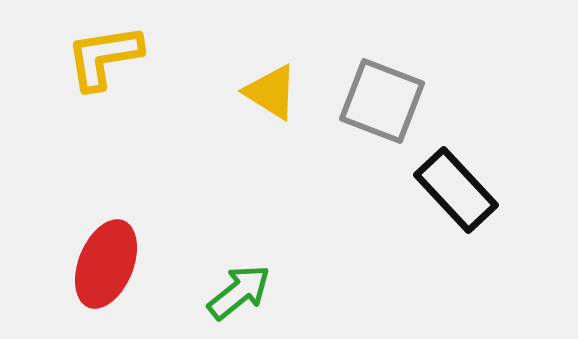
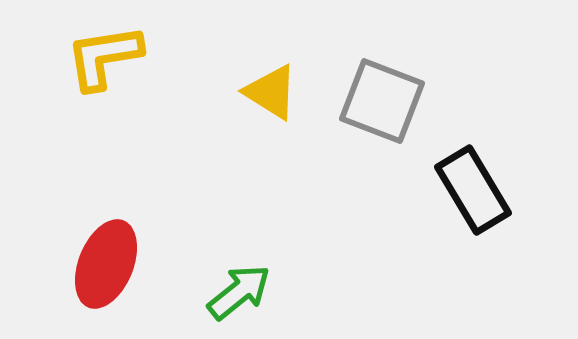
black rectangle: moved 17 px right; rotated 12 degrees clockwise
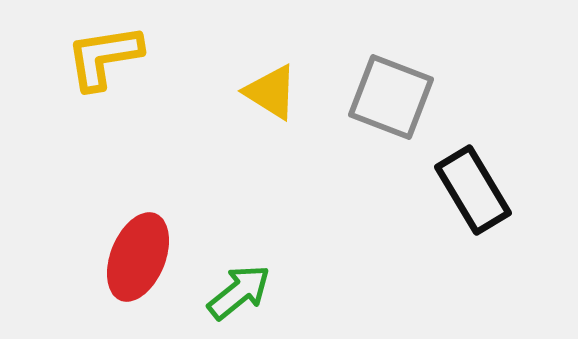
gray square: moved 9 px right, 4 px up
red ellipse: moved 32 px right, 7 px up
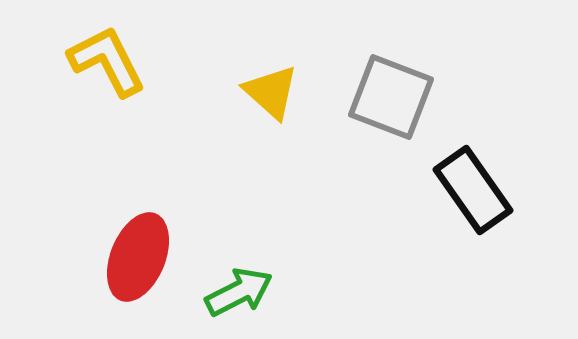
yellow L-shape: moved 3 px right, 4 px down; rotated 72 degrees clockwise
yellow triangle: rotated 10 degrees clockwise
black rectangle: rotated 4 degrees counterclockwise
green arrow: rotated 12 degrees clockwise
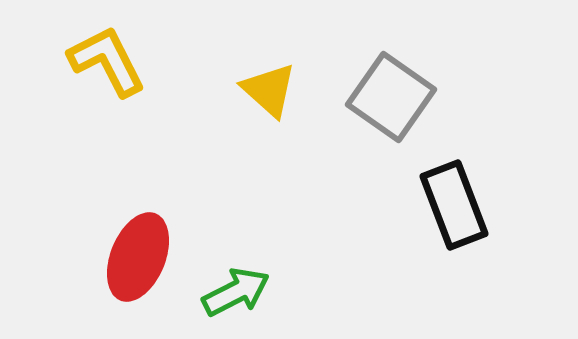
yellow triangle: moved 2 px left, 2 px up
gray square: rotated 14 degrees clockwise
black rectangle: moved 19 px left, 15 px down; rotated 14 degrees clockwise
green arrow: moved 3 px left
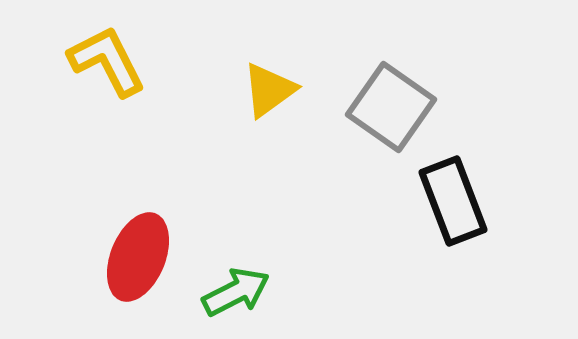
yellow triangle: rotated 42 degrees clockwise
gray square: moved 10 px down
black rectangle: moved 1 px left, 4 px up
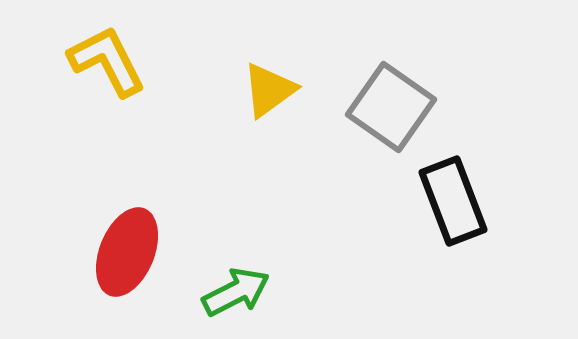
red ellipse: moved 11 px left, 5 px up
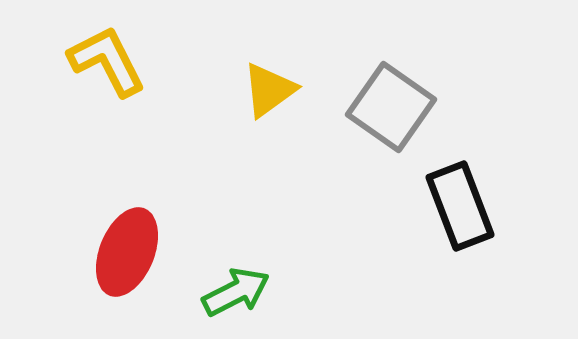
black rectangle: moved 7 px right, 5 px down
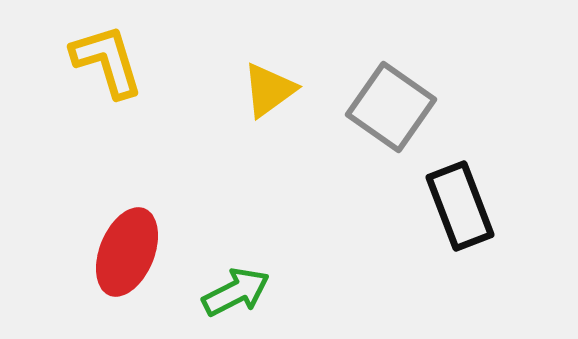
yellow L-shape: rotated 10 degrees clockwise
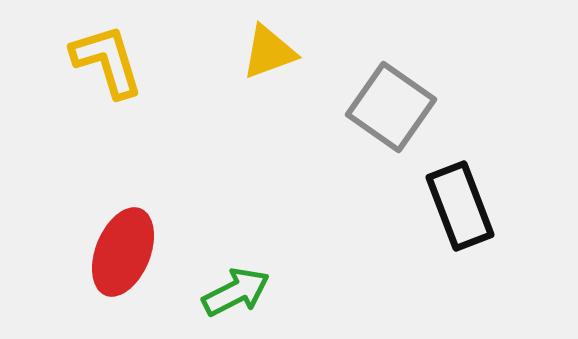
yellow triangle: moved 38 px up; rotated 16 degrees clockwise
red ellipse: moved 4 px left
